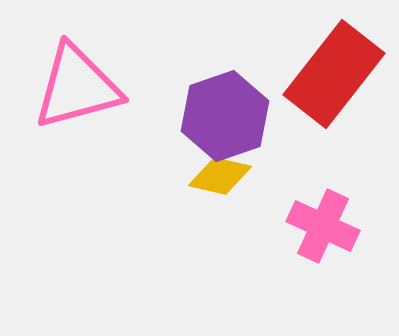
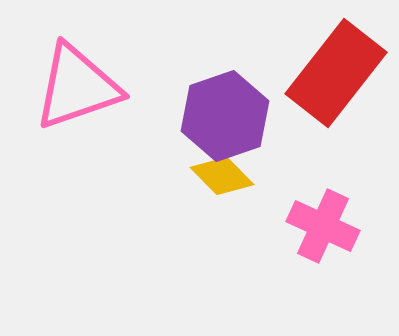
red rectangle: moved 2 px right, 1 px up
pink triangle: rotated 4 degrees counterclockwise
yellow diamond: moved 2 px right; rotated 32 degrees clockwise
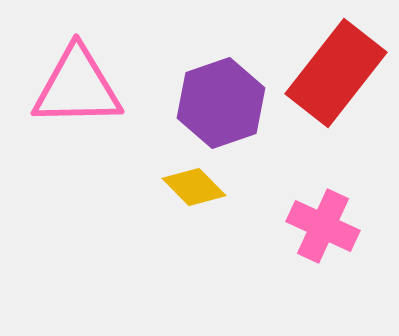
pink triangle: rotated 18 degrees clockwise
purple hexagon: moved 4 px left, 13 px up
yellow diamond: moved 28 px left, 11 px down
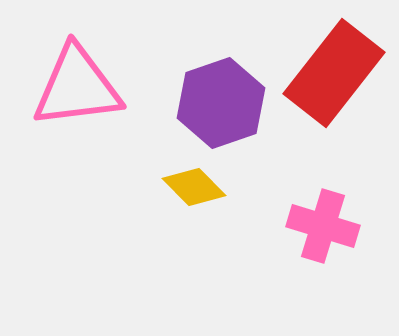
red rectangle: moved 2 px left
pink triangle: rotated 6 degrees counterclockwise
pink cross: rotated 8 degrees counterclockwise
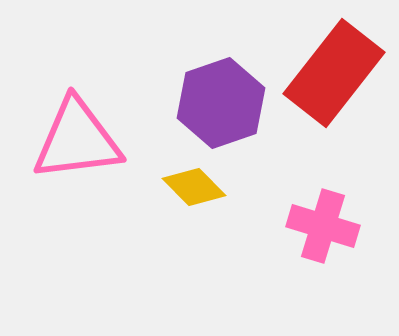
pink triangle: moved 53 px down
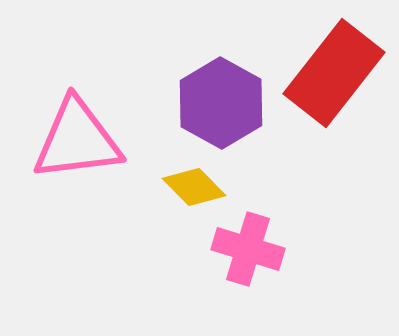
purple hexagon: rotated 12 degrees counterclockwise
pink cross: moved 75 px left, 23 px down
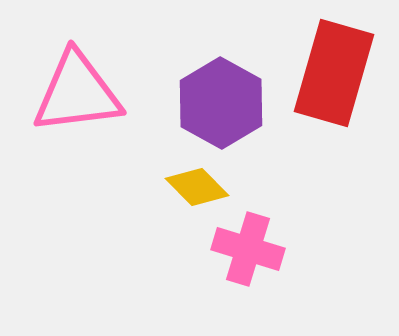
red rectangle: rotated 22 degrees counterclockwise
pink triangle: moved 47 px up
yellow diamond: moved 3 px right
